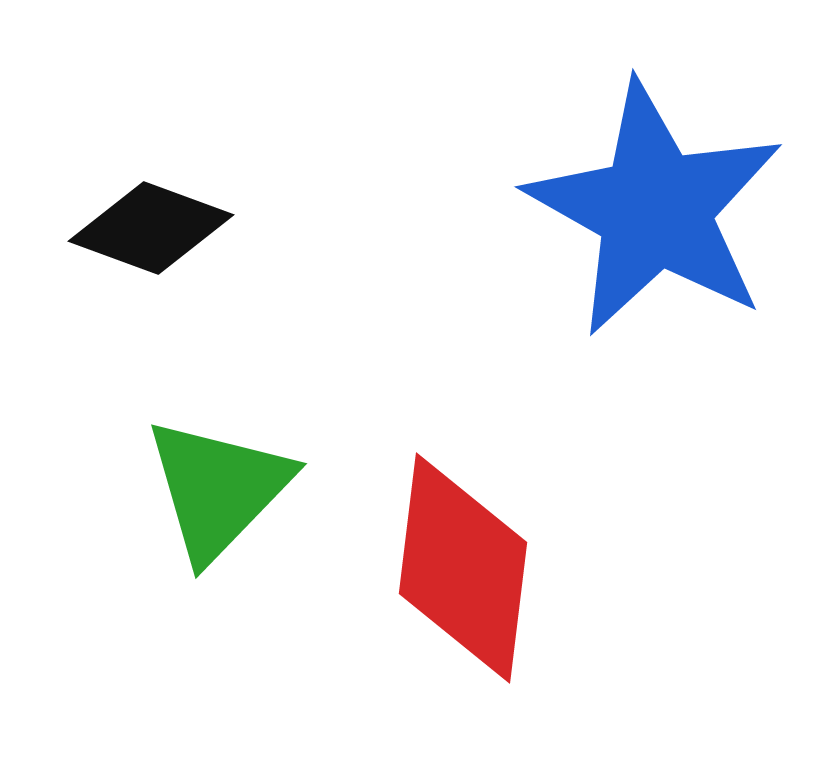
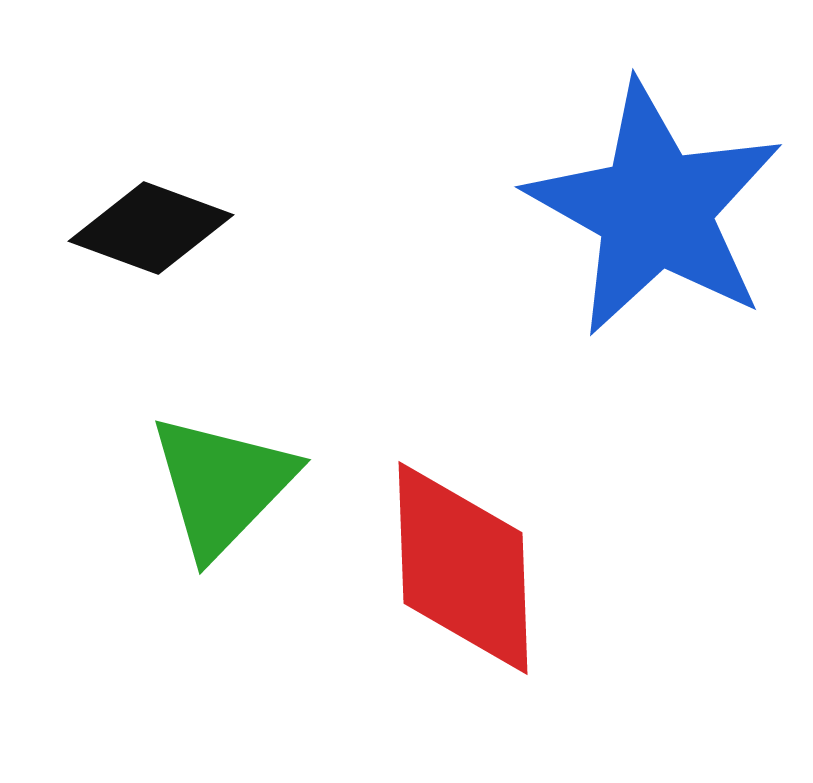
green triangle: moved 4 px right, 4 px up
red diamond: rotated 9 degrees counterclockwise
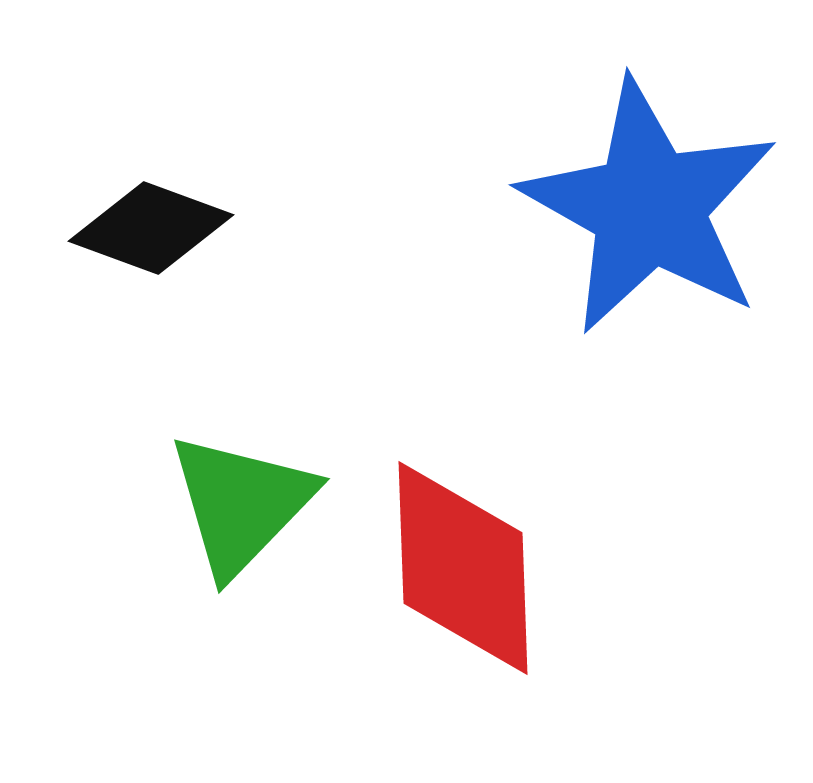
blue star: moved 6 px left, 2 px up
green triangle: moved 19 px right, 19 px down
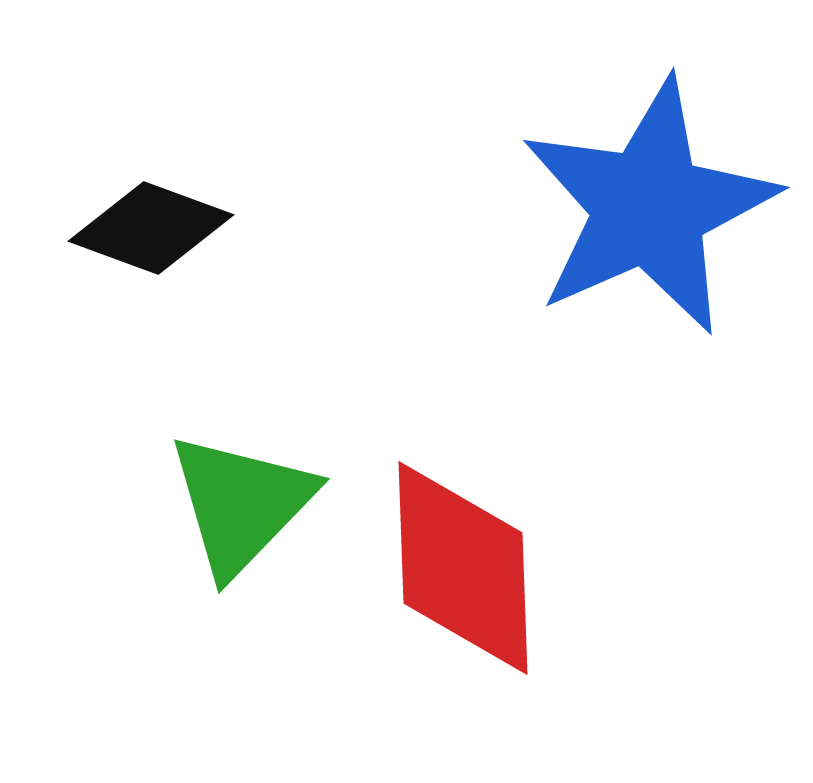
blue star: rotated 19 degrees clockwise
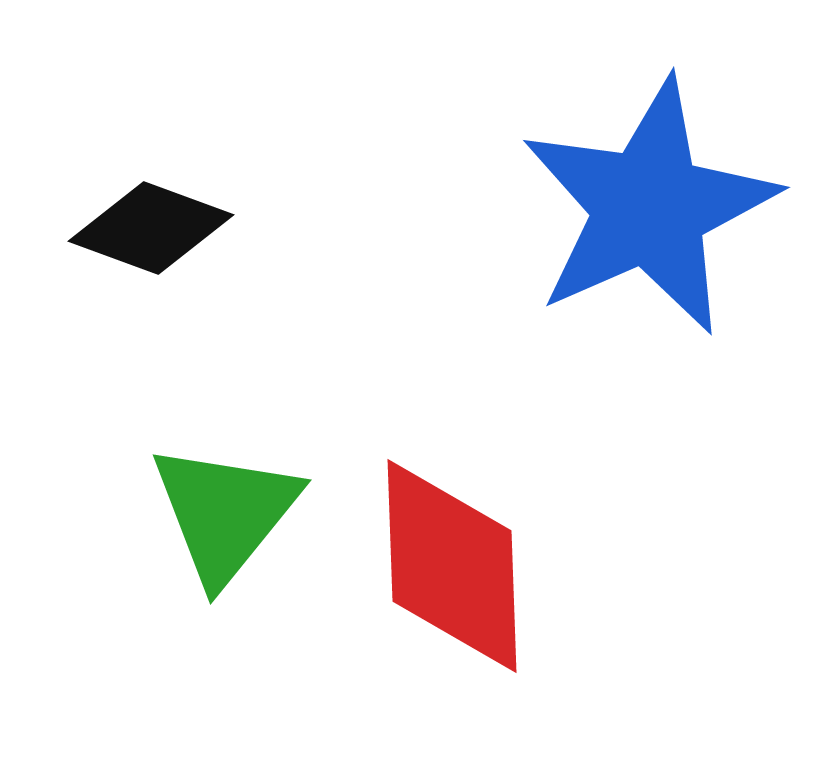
green triangle: moved 16 px left, 9 px down; rotated 5 degrees counterclockwise
red diamond: moved 11 px left, 2 px up
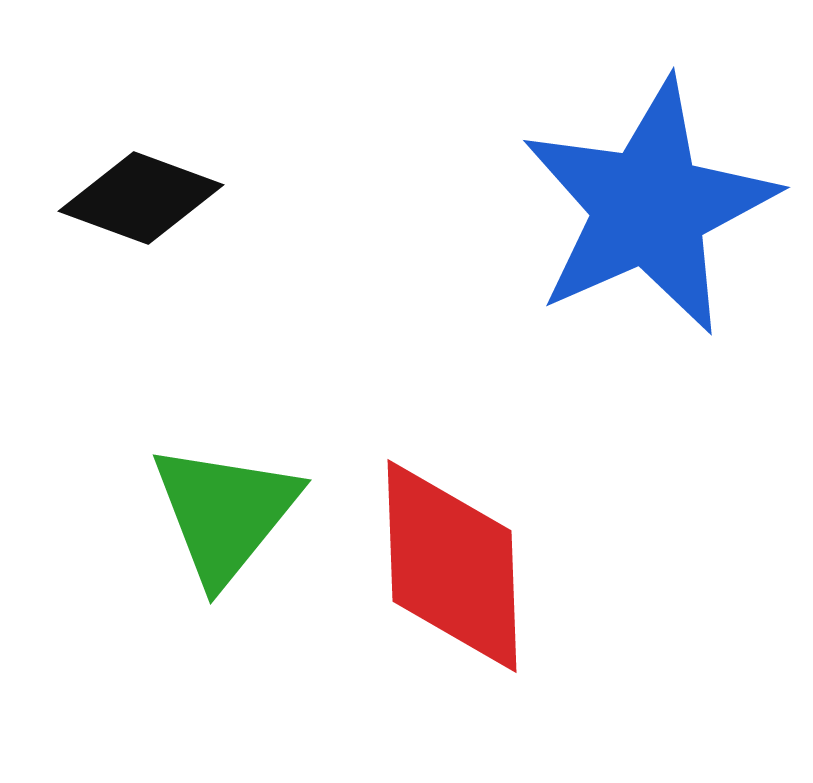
black diamond: moved 10 px left, 30 px up
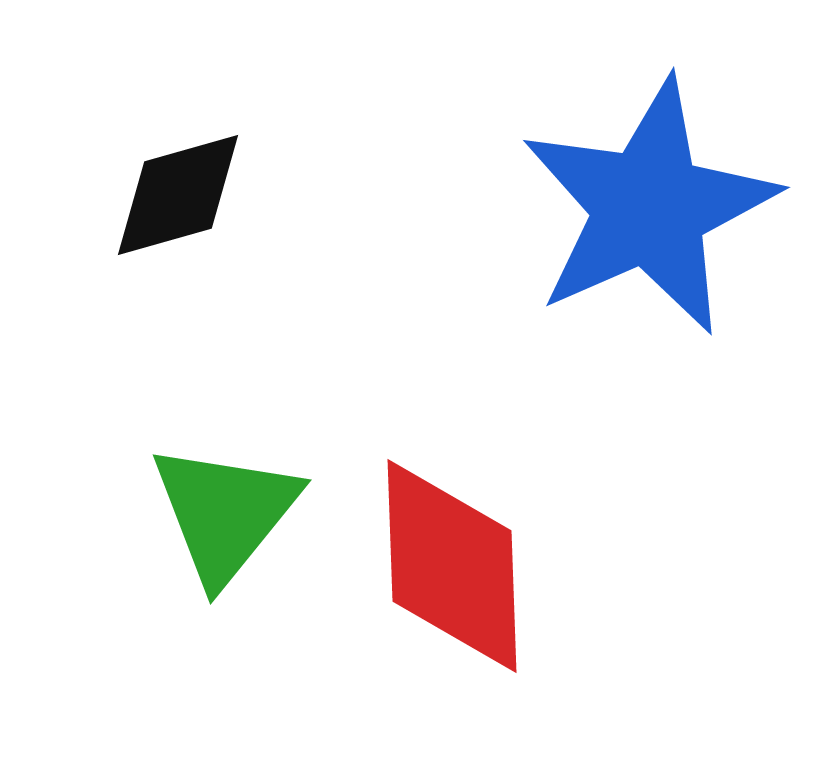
black diamond: moved 37 px right, 3 px up; rotated 36 degrees counterclockwise
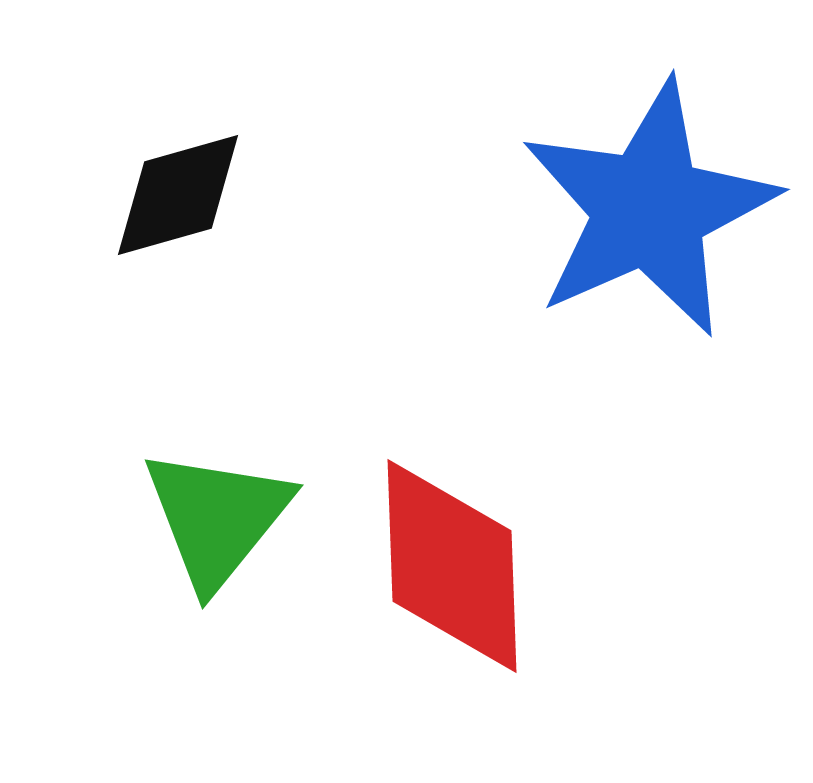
blue star: moved 2 px down
green triangle: moved 8 px left, 5 px down
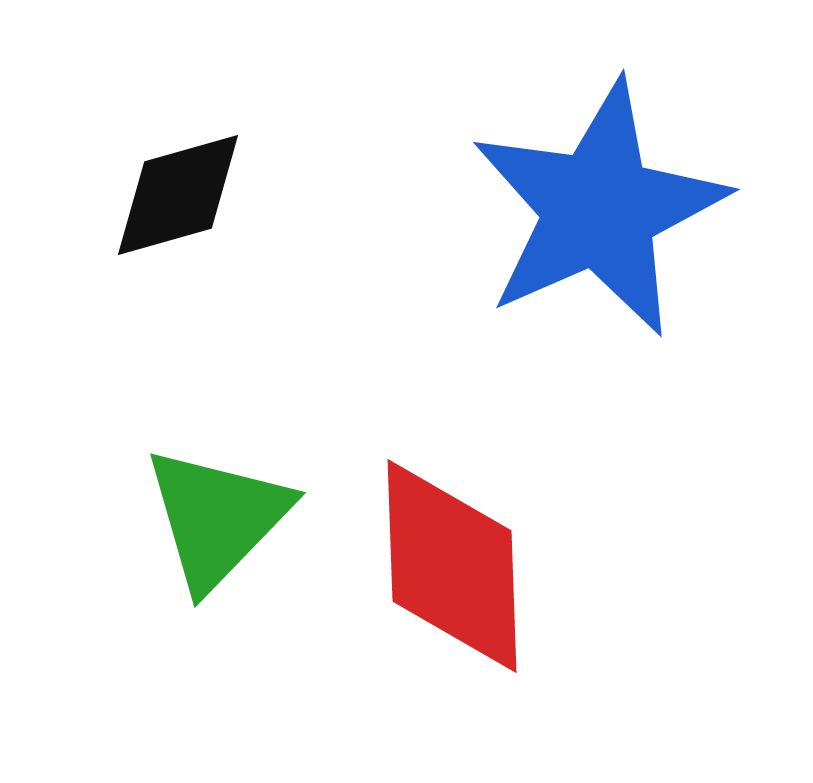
blue star: moved 50 px left
green triangle: rotated 5 degrees clockwise
